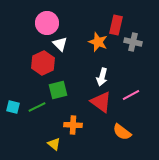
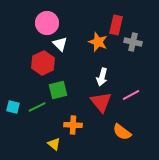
red triangle: rotated 15 degrees clockwise
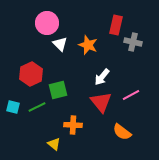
orange star: moved 10 px left, 3 px down
red hexagon: moved 12 px left, 11 px down
white arrow: rotated 24 degrees clockwise
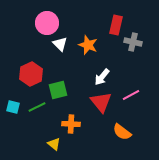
orange cross: moved 2 px left, 1 px up
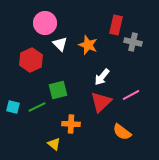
pink circle: moved 2 px left
red hexagon: moved 14 px up
red triangle: rotated 25 degrees clockwise
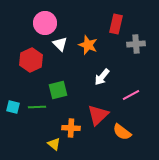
red rectangle: moved 1 px up
gray cross: moved 3 px right, 2 px down; rotated 18 degrees counterclockwise
red triangle: moved 3 px left, 13 px down
green line: rotated 24 degrees clockwise
orange cross: moved 4 px down
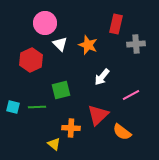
green square: moved 3 px right
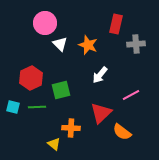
red hexagon: moved 18 px down
white arrow: moved 2 px left, 2 px up
red triangle: moved 3 px right, 2 px up
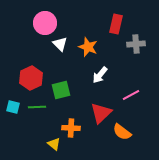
orange star: moved 2 px down
